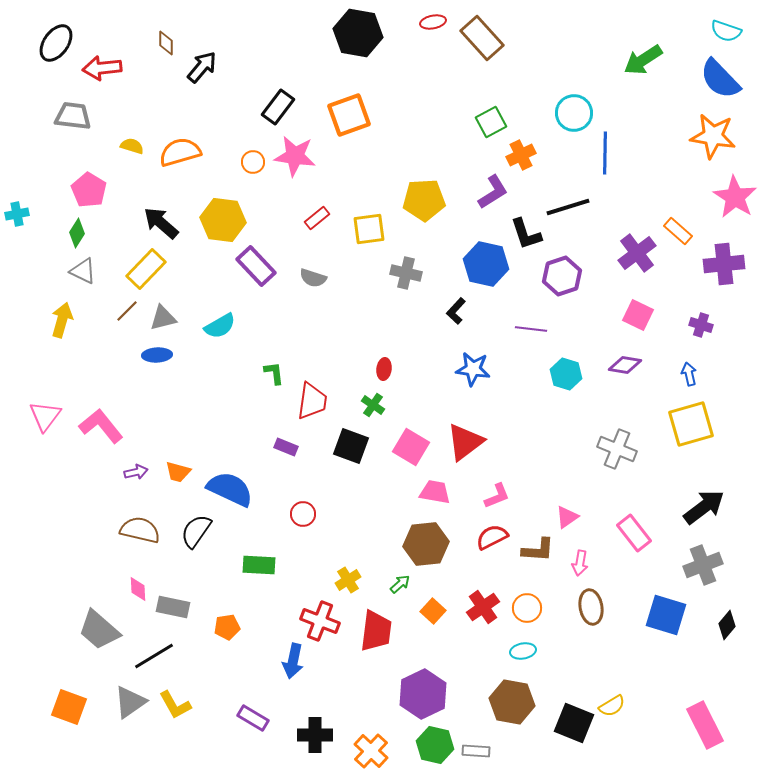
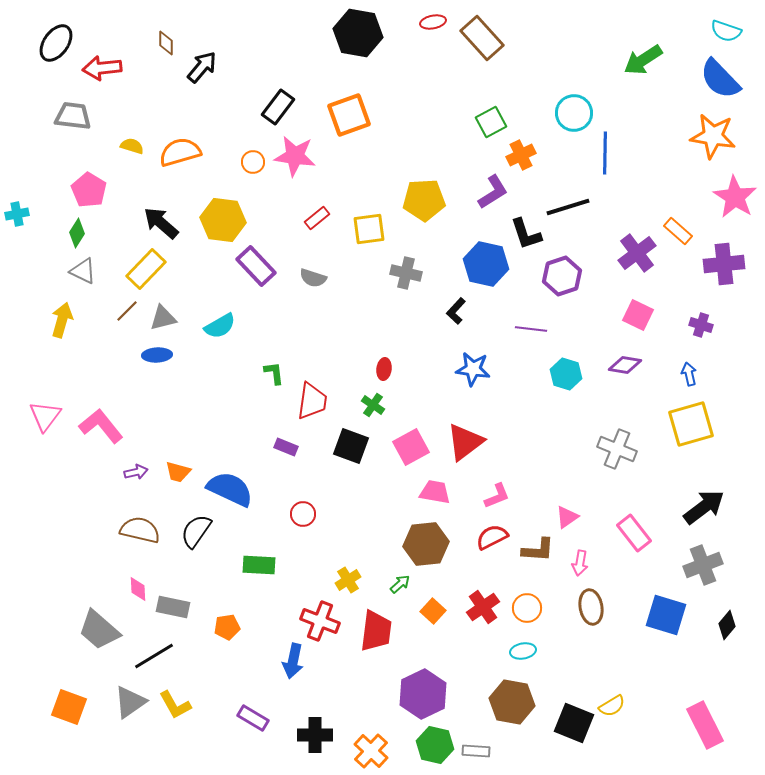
pink square at (411, 447): rotated 30 degrees clockwise
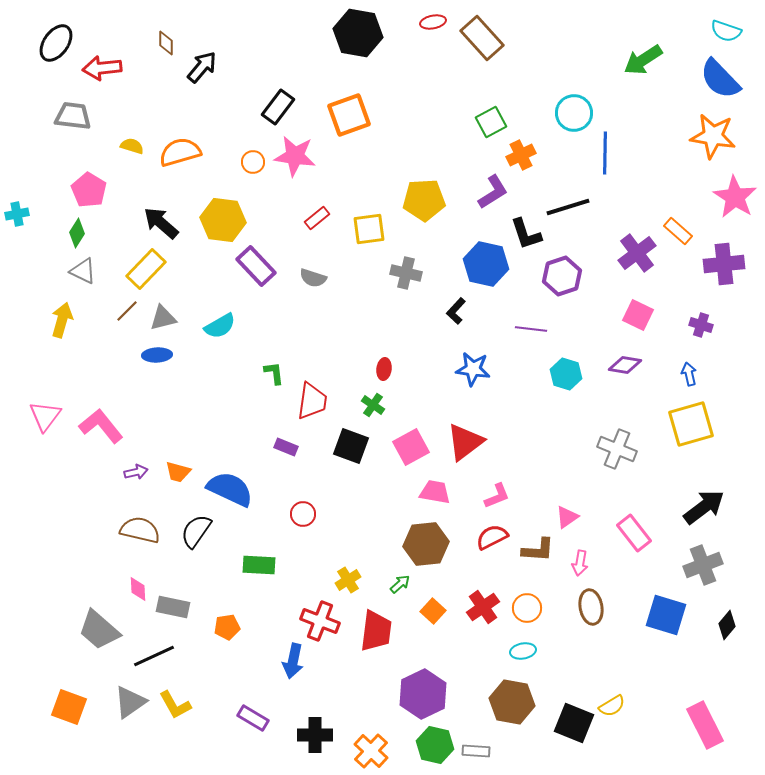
black line at (154, 656): rotated 6 degrees clockwise
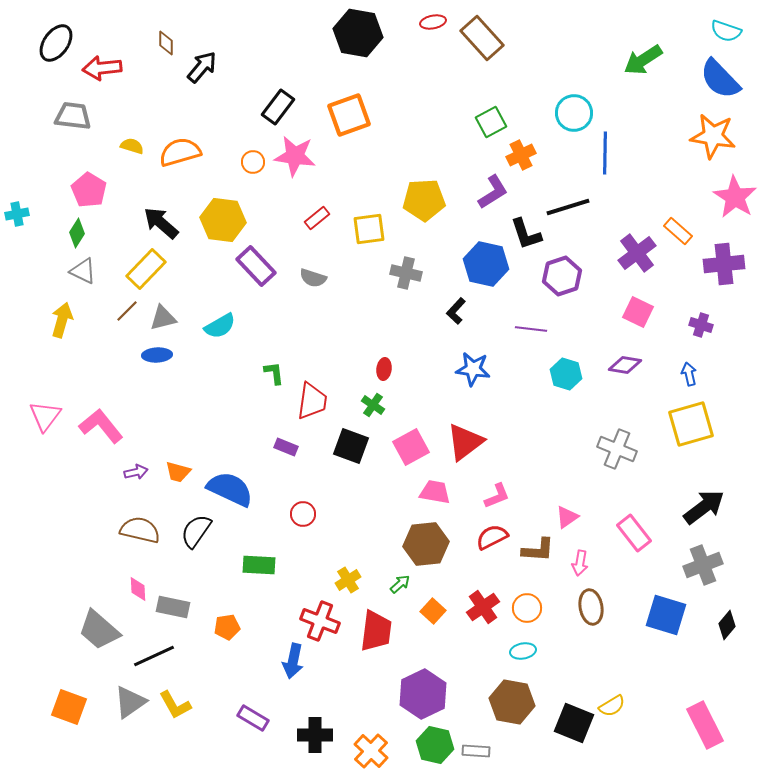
pink square at (638, 315): moved 3 px up
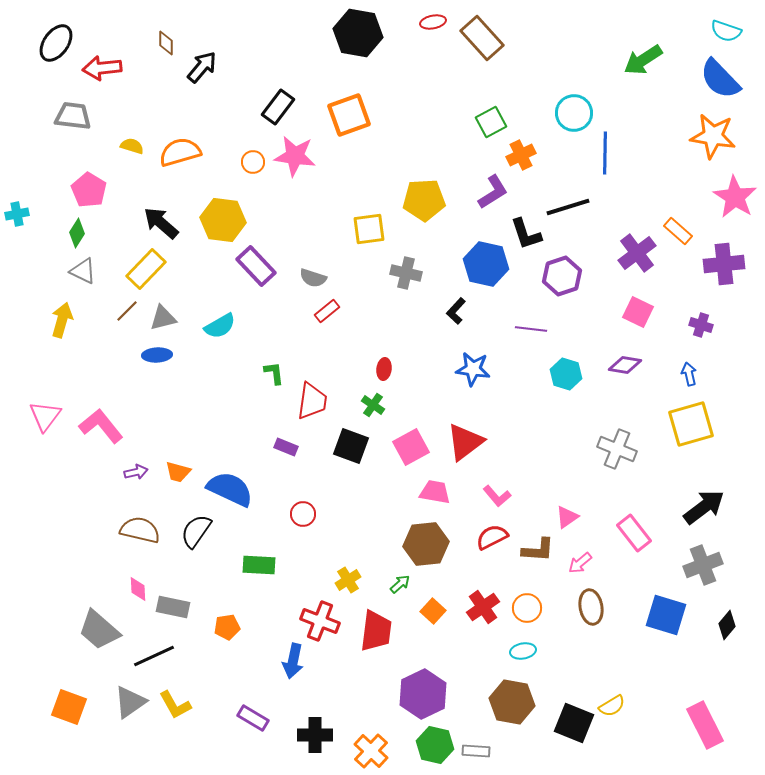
red rectangle at (317, 218): moved 10 px right, 93 px down
pink L-shape at (497, 496): rotated 72 degrees clockwise
pink arrow at (580, 563): rotated 40 degrees clockwise
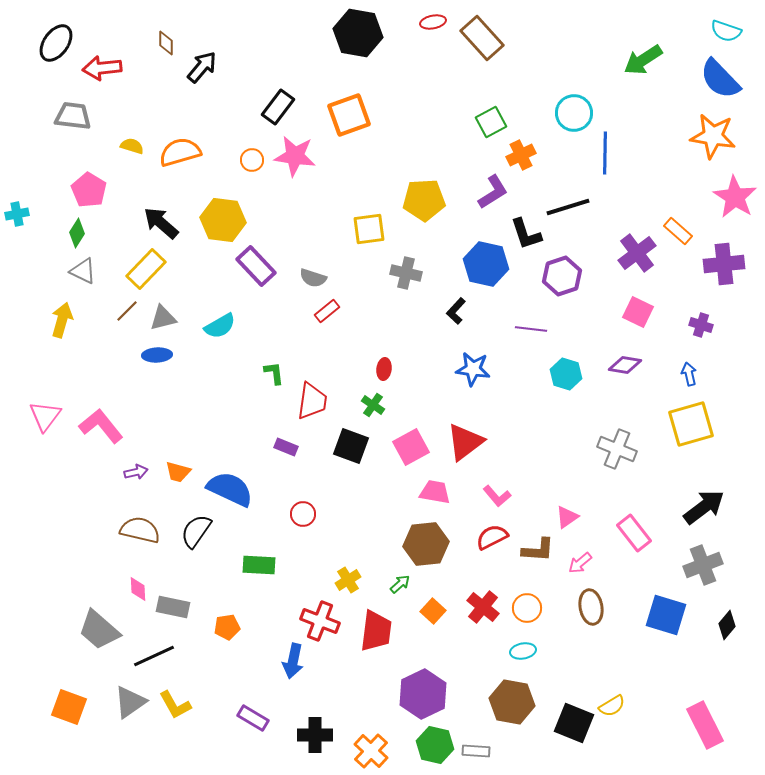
orange circle at (253, 162): moved 1 px left, 2 px up
red cross at (483, 607): rotated 16 degrees counterclockwise
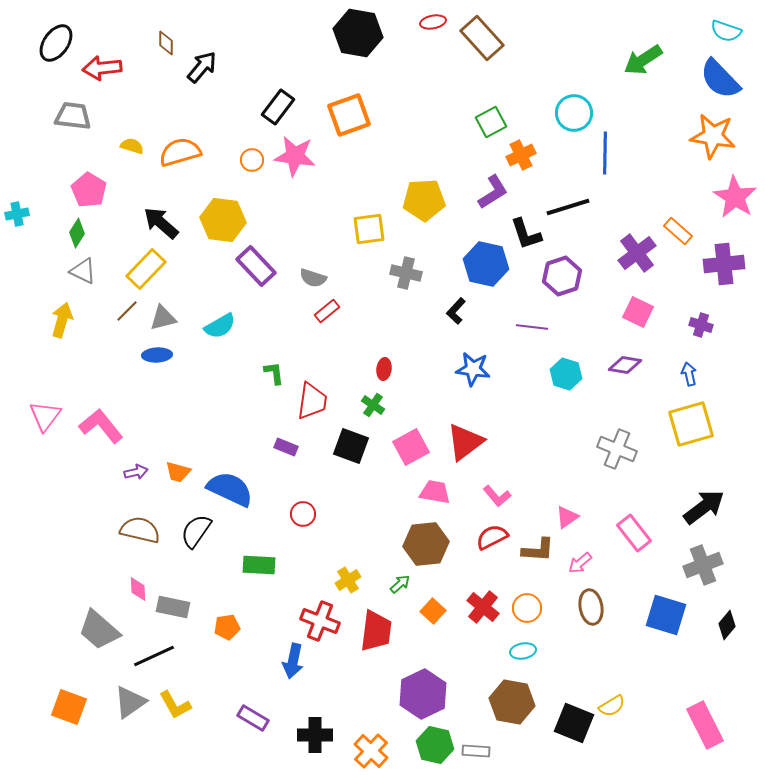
purple line at (531, 329): moved 1 px right, 2 px up
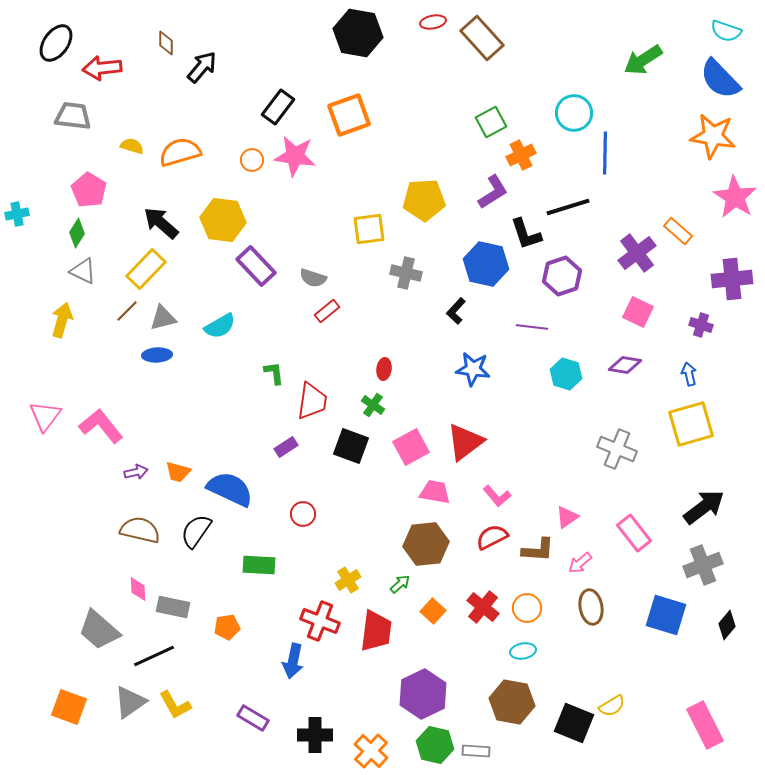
purple cross at (724, 264): moved 8 px right, 15 px down
purple rectangle at (286, 447): rotated 55 degrees counterclockwise
